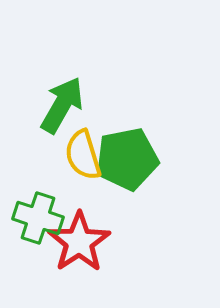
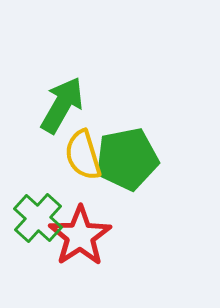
green cross: rotated 24 degrees clockwise
red star: moved 1 px right, 6 px up
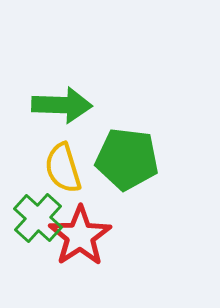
green arrow: rotated 62 degrees clockwise
yellow semicircle: moved 20 px left, 13 px down
green pentagon: rotated 18 degrees clockwise
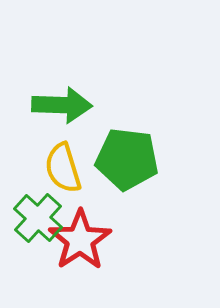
red star: moved 4 px down
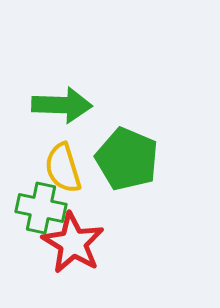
green pentagon: rotated 16 degrees clockwise
green cross: moved 3 px right, 10 px up; rotated 30 degrees counterclockwise
red star: moved 7 px left, 3 px down; rotated 8 degrees counterclockwise
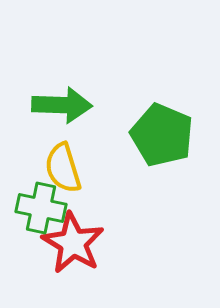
green pentagon: moved 35 px right, 24 px up
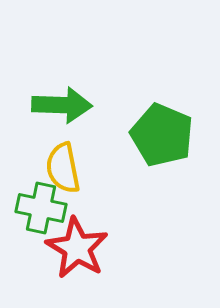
yellow semicircle: rotated 6 degrees clockwise
red star: moved 4 px right, 5 px down
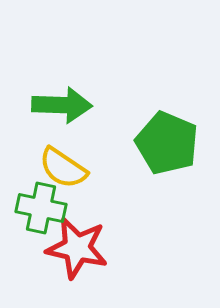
green pentagon: moved 5 px right, 8 px down
yellow semicircle: rotated 45 degrees counterclockwise
red star: rotated 18 degrees counterclockwise
